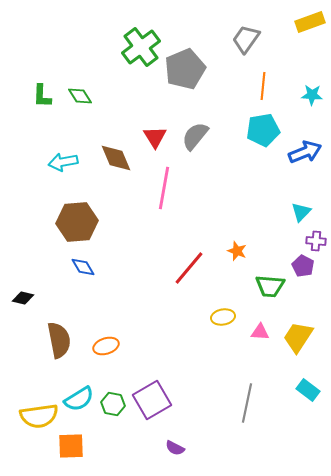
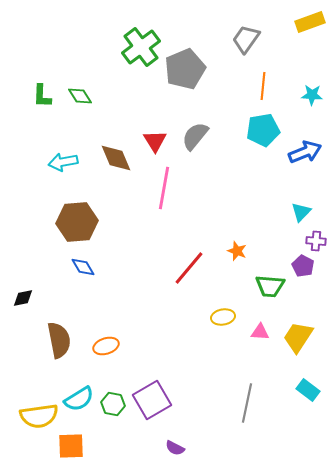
red triangle: moved 4 px down
black diamond: rotated 25 degrees counterclockwise
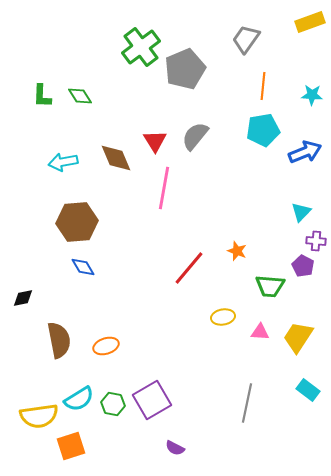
orange square: rotated 16 degrees counterclockwise
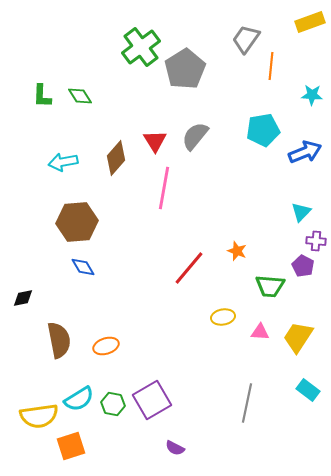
gray pentagon: rotated 9 degrees counterclockwise
orange line: moved 8 px right, 20 px up
brown diamond: rotated 64 degrees clockwise
